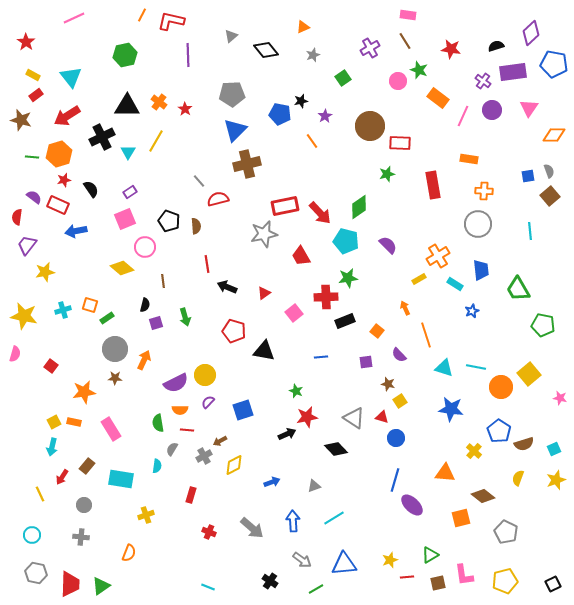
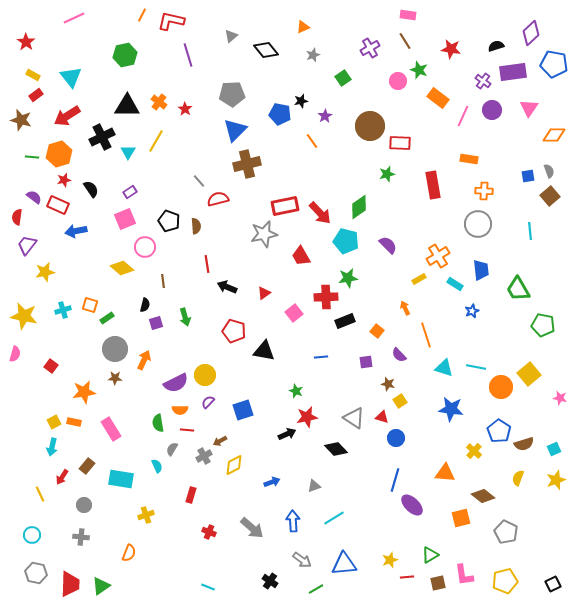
purple line at (188, 55): rotated 15 degrees counterclockwise
cyan semicircle at (157, 466): rotated 32 degrees counterclockwise
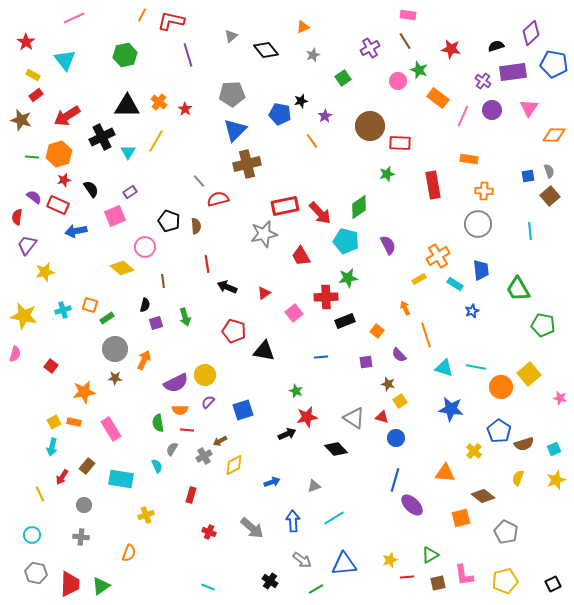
cyan triangle at (71, 77): moved 6 px left, 17 px up
pink square at (125, 219): moved 10 px left, 3 px up
purple semicircle at (388, 245): rotated 18 degrees clockwise
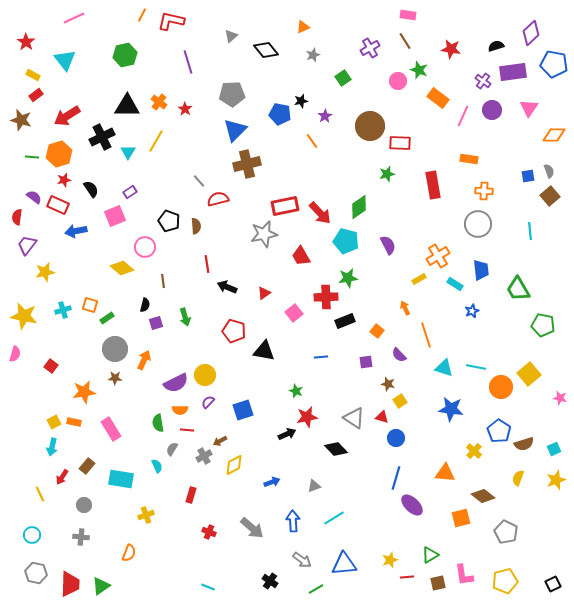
purple line at (188, 55): moved 7 px down
blue line at (395, 480): moved 1 px right, 2 px up
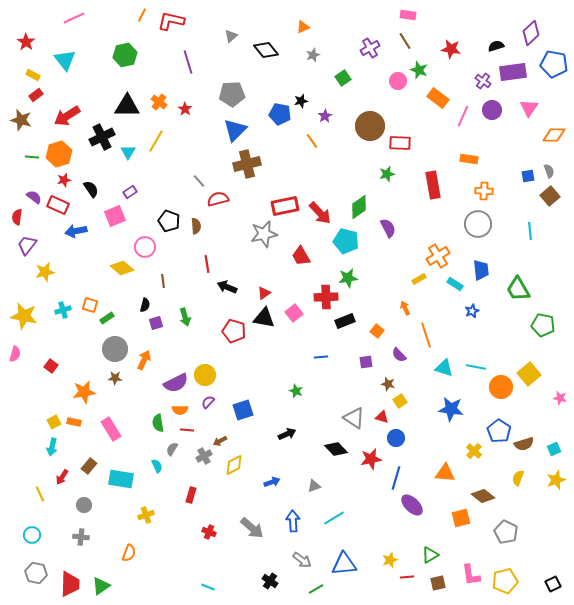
purple semicircle at (388, 245): moved 17 px up
black triangle at (264, 351): moved 33 px up
red star at (307, 417): moved 64 px right, 42 px down
brown rectangle at (87, 466): moved 2 px right
pink L-shape at (464, 575): moved 7 px right
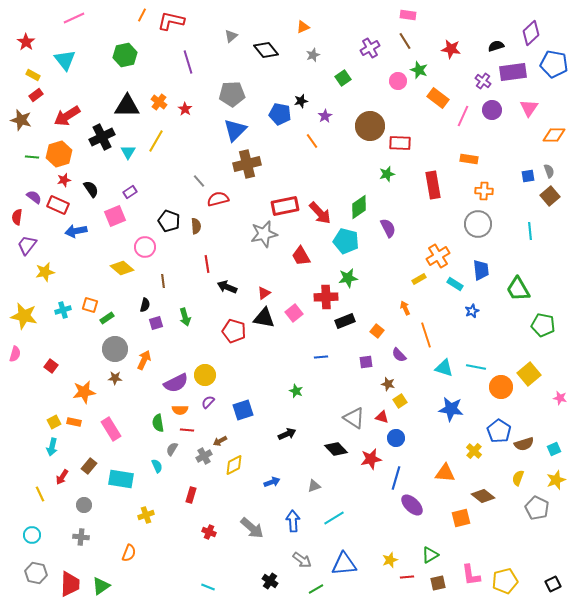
gray pentagon at (506, 532): moved 31 px right, 24 px up
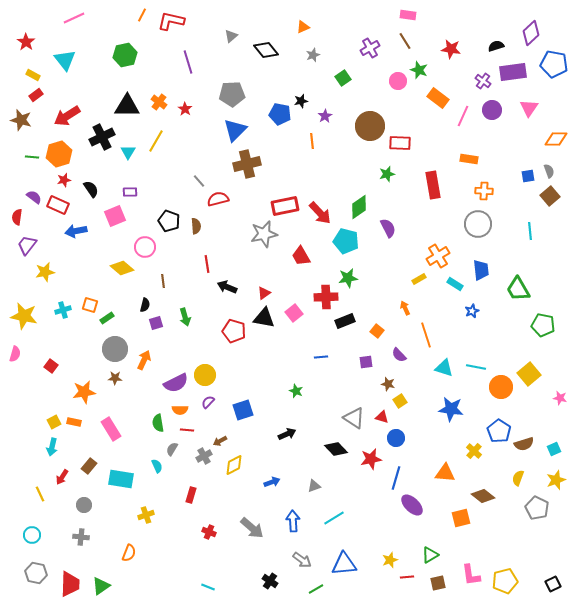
orange diamond at (554, 135): moved 2 px right, 4 px down
orange line at (312, 141): rotated 28 degrees clockwise
purple rectangle at (130, 192): rotated 32 degrees clockwise
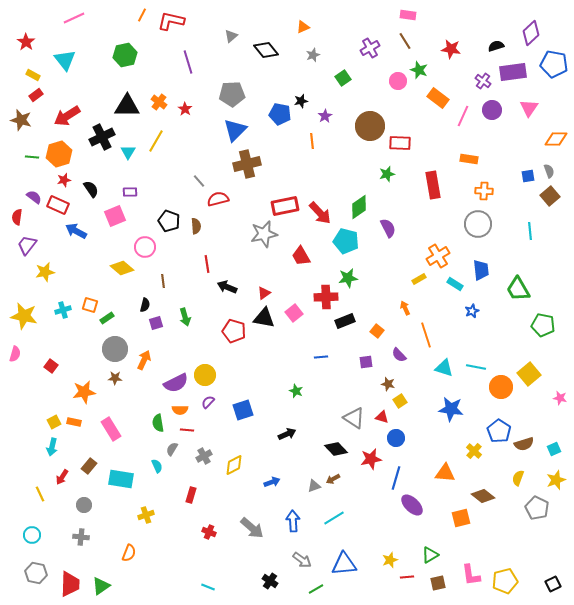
blue arrow at (76, 231): rotated 40 degrees clockwise
brown arrow at (220, 441): moved 113 px right, 38 px down
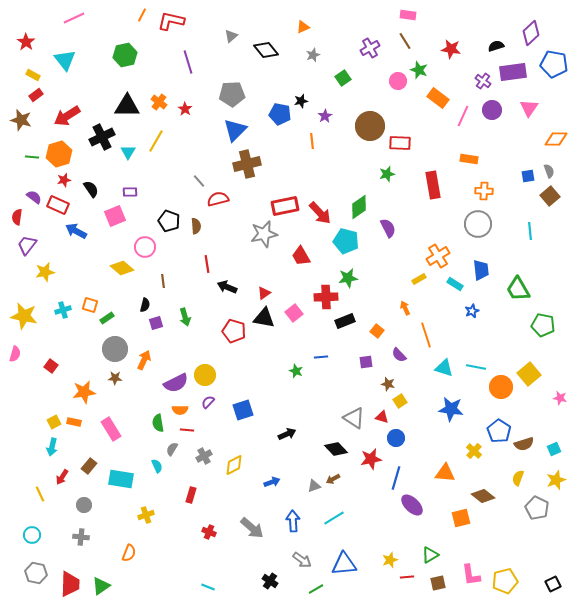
green star at (296, 391): moved 20 px up
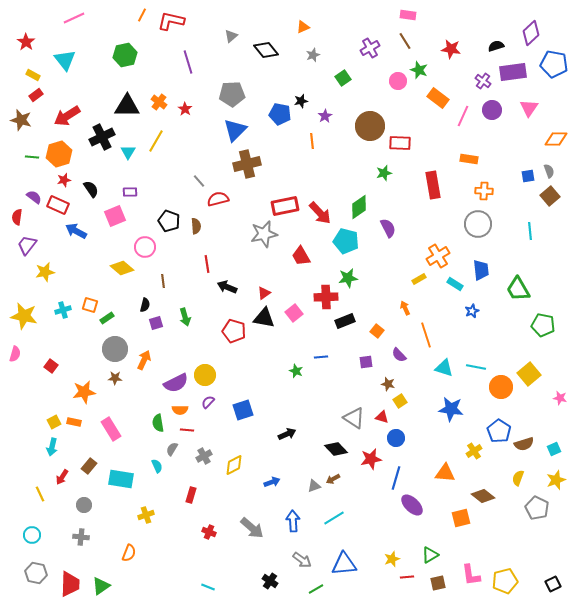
green star at (387, 174): moved 3 px left, 1 px up
yellow cross at (474, 451): rotated 14 degrees clockwise
yellow star at (390, 560): moved 2 px right, 1 px up
